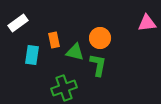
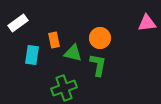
green triangle: moved 2 px left, 1 px down
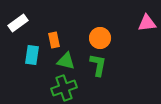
green triangle: moved 7 px left, 8 px down
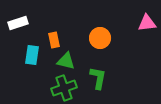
white rectangle: rotated 18 degrees clockwise
green L-shape: moved 13 px down
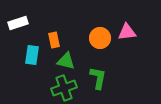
pink triangle: moved 20 px left, 9 px down
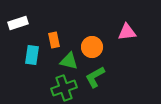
orange circle: moved 8 px left, 9 px down
green triangle: moved 3 px right
green L-shape: moved 3 px left, 1 px up; rotated 130 degrees counterclockwise
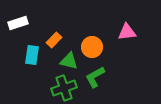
orange rectangle: rotated 56 degrees clockwise
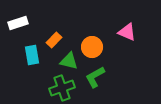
pink triangle: rotated 30 degrees clockwise
cyan rectangle: rotated 18 degrees counterclockwise
green cross: moved 2 px left
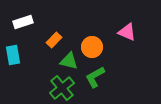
white rectangle: moved 5 px right, 1 px up
cyan rectangle: moved 19 px left
green cross: rotated 20 degrees counterclockwise
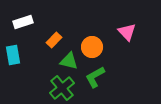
pink triangle: rotated 24 degrees clockwise
